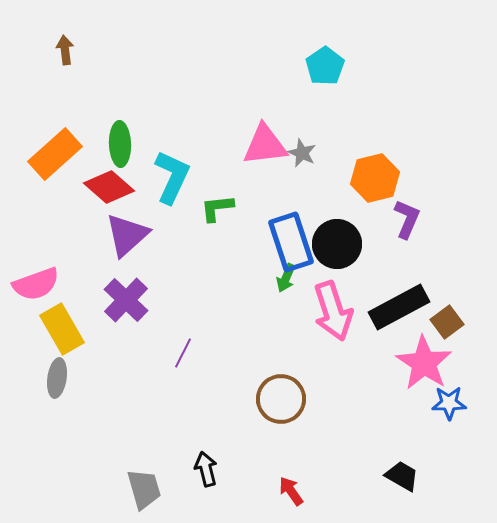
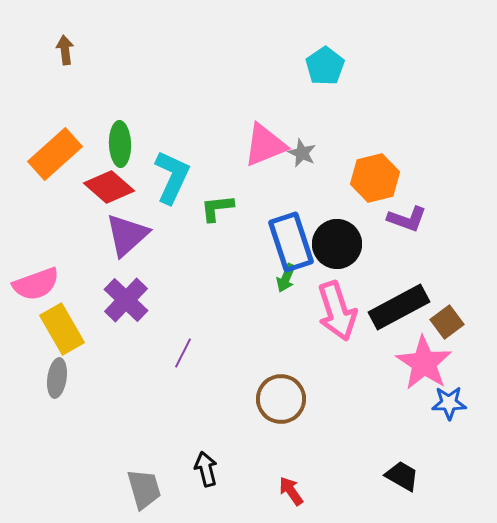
pink triangle: rotated 15 degrees counterclockwise
purple L-shape: rotated 87 degrees clockwise
pink arrow: moved 4 px right
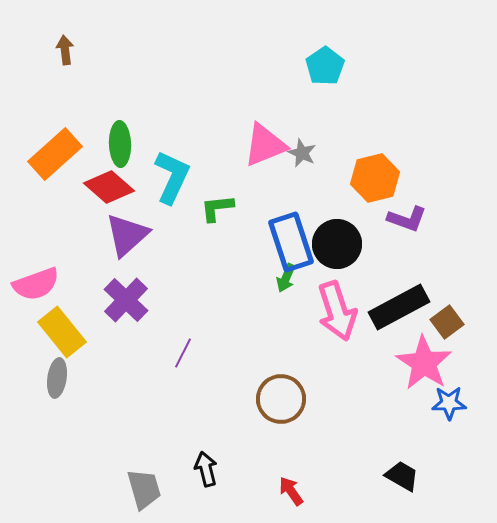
yellow rectangle: moved 3 px down; rotated 9 degrees counterclockwise
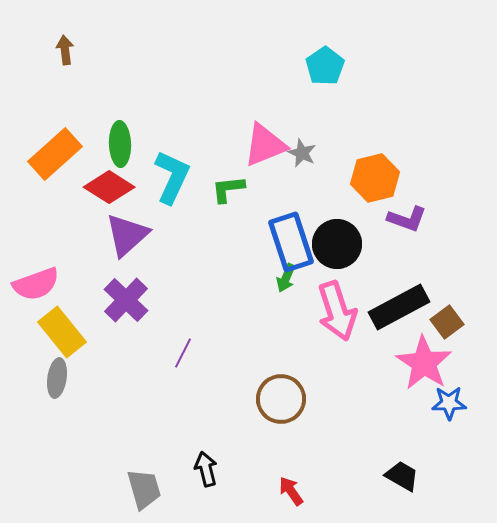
red diamond: rotated 9 degrees counterclockwise
green L-shape: moved 11 px right, 19 px up
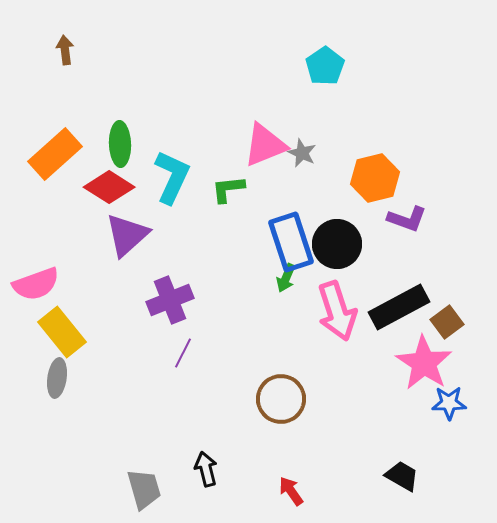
purple cross: moved 44 px right; rotated 24 degrees clockwise
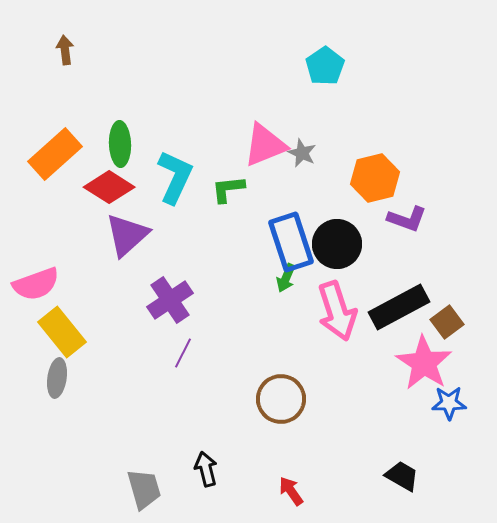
cyan L-shape: moved 3 px right
purple cross: rotated 12 degrees counterclockwise
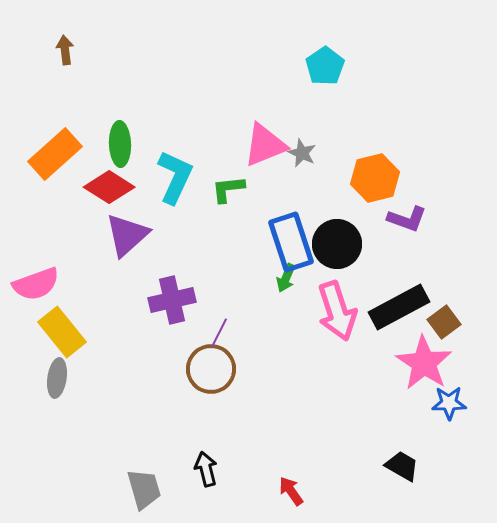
purple cross: moved 2 px right; rotated 21 degrees clockwise
brown square: moved 3 px left
purple line: moved 36 px right, 20 px up
brown circle: moved 70 px left, 30 px up
black trapezoid: moved 10 px up
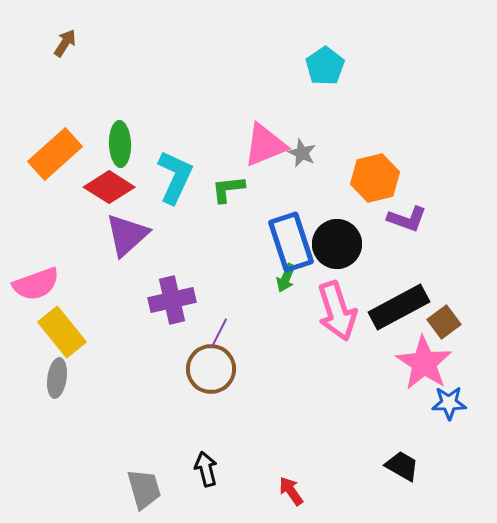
brown arrow: moved 7 px up; rotated 40 degrees clockwise
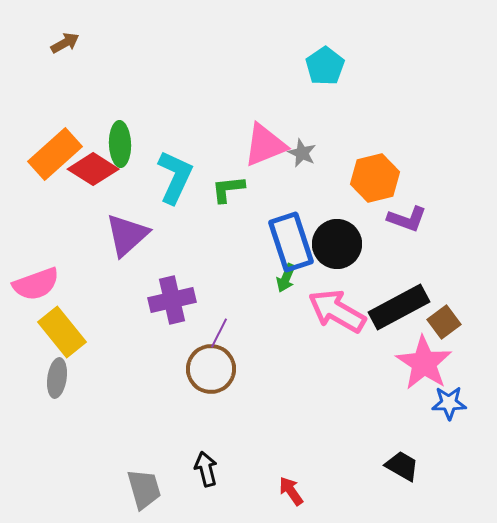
brown arrow: rotated 28 degrees clockwise
red diamond: moved 16 px left, 18 px up
pink arrow: rotated 138 degrees clockwise
